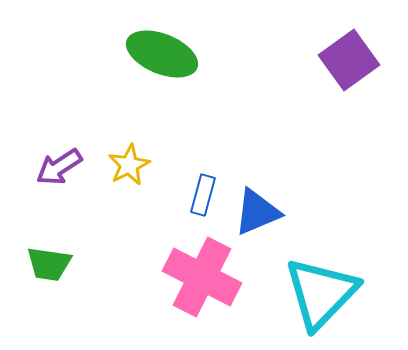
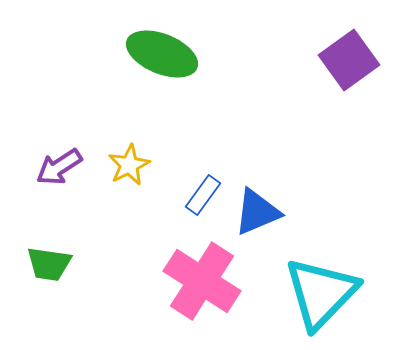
blue rectangle: rotated 21 degrees clockwise
pink cross: moved 4 px down; rotated 6 degrees clockwise
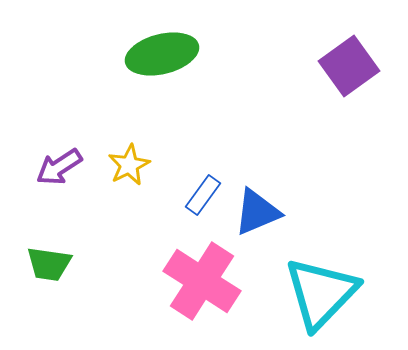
green ellipse: rotated 36 degrees counterclockwise
purple square: moved 6 px down
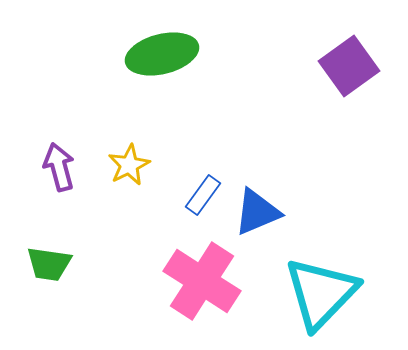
purple arrow: rotated 108 degrees clockwise
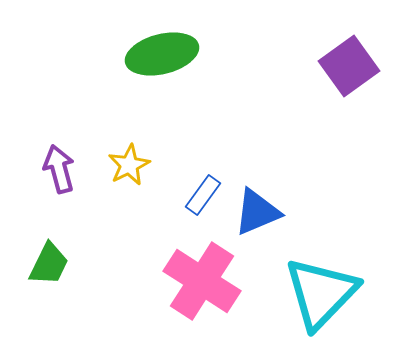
purple arrow: moved 2 px down
green trapezoid: rotated 72 degrees counterclockwise
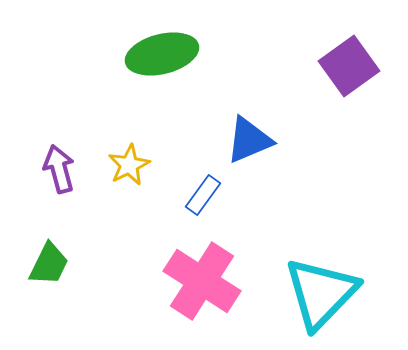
blue triangle: moved 8 px left, 72 px up
